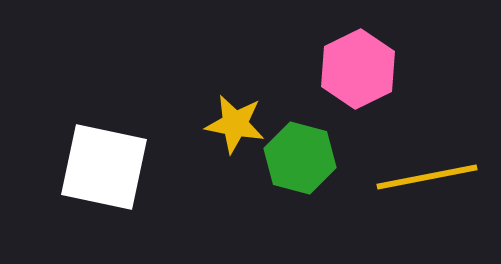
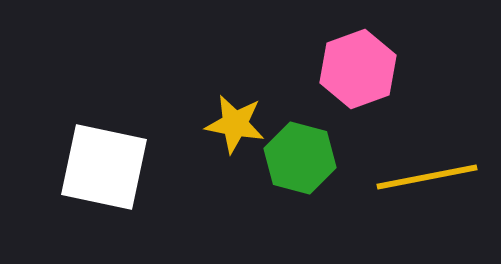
pink hexagon: rotated 6 degrees clockwise
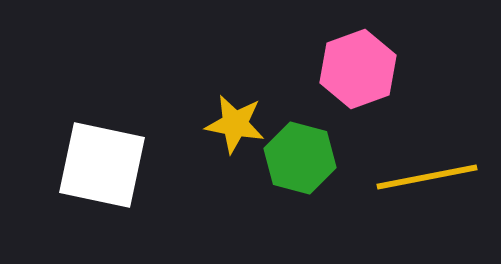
white square: moved 2 px left, 2 px up
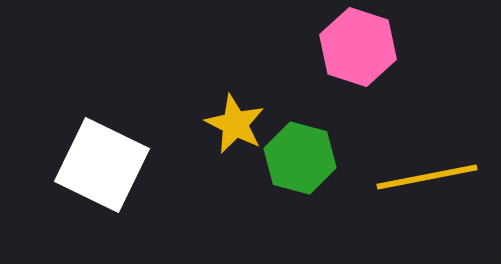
pink hexagon: moved 22 px up; rotated 22 degrees counterclockwise
yellow star: rotated 16 degrees clockwise
white square: rotated 14 degrees clockwise
